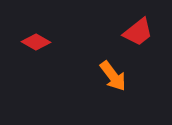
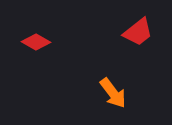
orange arrow: moved 17 px down
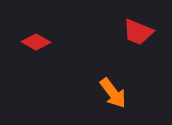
red trapezoid: rotated 60 degrees clockwise
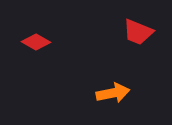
orange arrow: rotated 64 degrees counterclockwise
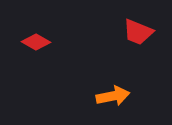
orange arrow: moved 3 px down
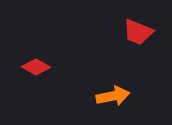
red diamond: moved 25 px down
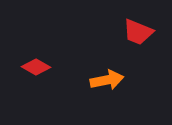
orange arrow: moved 6 px left, 16 px up
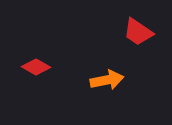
red trapezoid: rotated 12 degrees clockwise
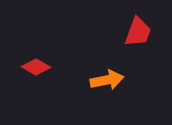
red trapezoid: rotated 104 degrees counterclockwise
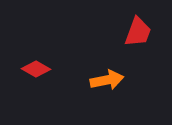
red diamond: moved 2 px down
